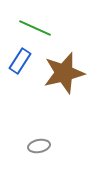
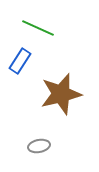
green line: moved 3 px right
brown star: moved 3 px left, 21 px down
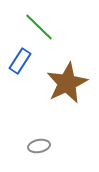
green line: moved 1 px right, 1 px up; rotated 20 degrees clockwise
brown star: moved 6 px right, 11 px up; rotated 12 degrees counterclockwise
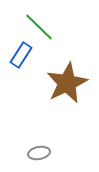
blue rectangle: moved 1 px right, 6 px up
gray ellipse: moved 7 px down
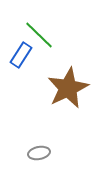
green line: moved 8 px down
brown star: moved 1 px right, 5 px down
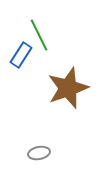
green line: rotated 20 degrees clockwise
brown star: rotated 6 degrees clockwise
